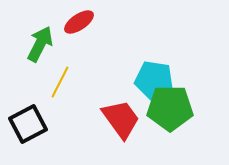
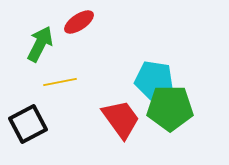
yellow line: rotated 52 degrees clockwise
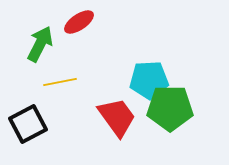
cyan pentagon: moved 5 px left; rotated 12 degrees counterclockwise
red trapezoid: moved 4 px left, 2 px up
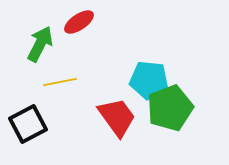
cyan pentagon: rotated 9 degrees clockwise
green pentagon: rotated 21 degrees counterclockwise
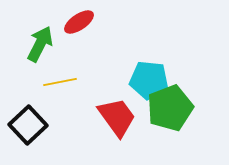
black square: moved 1 px down; rotated 15 degrees counterclockwise
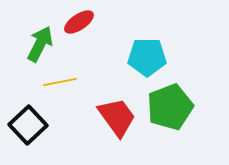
cyan pentagon: moved 2 px left, 23 px up; rotated 6 degrees counterclockwise
green pentagon: moved 1 px up
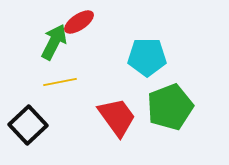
green arrow: moved 14 px right, 2 px up
